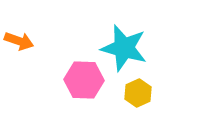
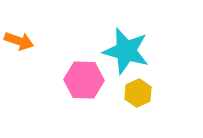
cyan star: moved 2 px right, 3 px down
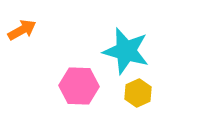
orange arrow: moved 3 px right, 11 px up; rotated 48 degrees counterclockwise
pink hexagon: moved 5 px left, 6 px down
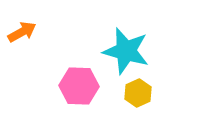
orange arrow: moved 2 px down
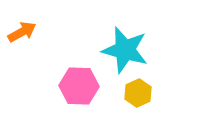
cyan star: moved 1 px left, 1 px up
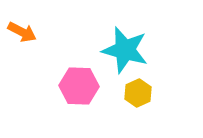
orange arrow: rotated 56 degrees clockwise
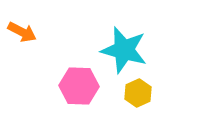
cyan star: moved 1 px left
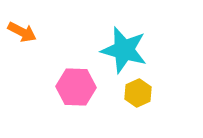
pink hexagon: moved 3 px left, 1 px down
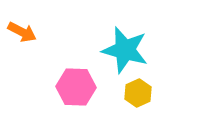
cyan star: moved 1 px right
